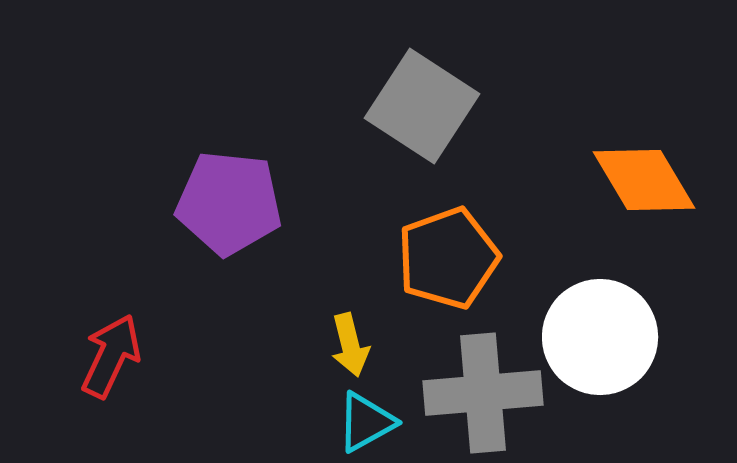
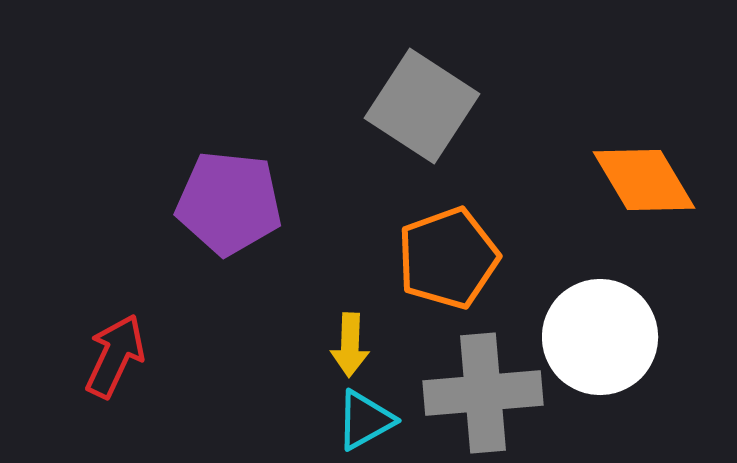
yellow arrow: rotated 16 degrees clockwise
red arrow: moved 4 px right
cyan triangle: moved 1 px left, 2 px up
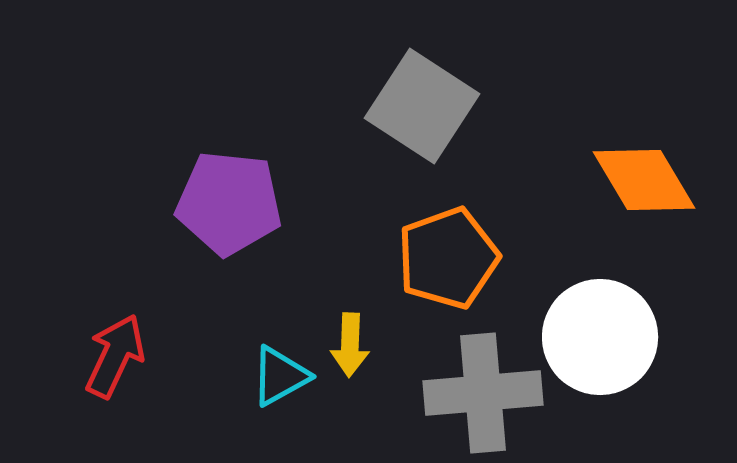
cyan triangle: moved 85 px left, 44 px up
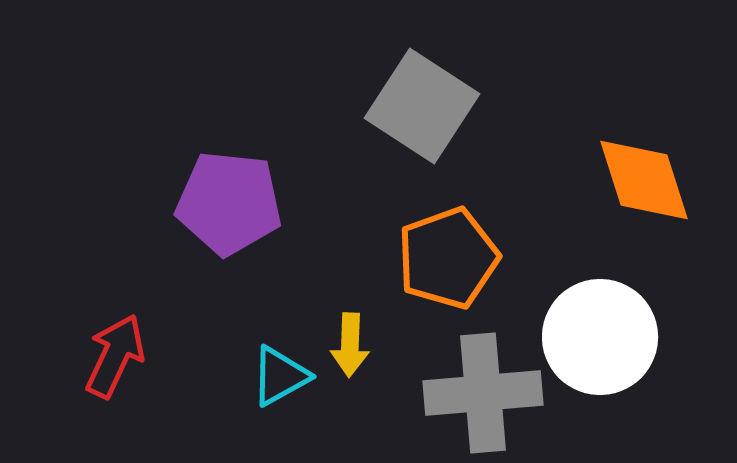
orange diamond: rotated 13 degrees clockwise
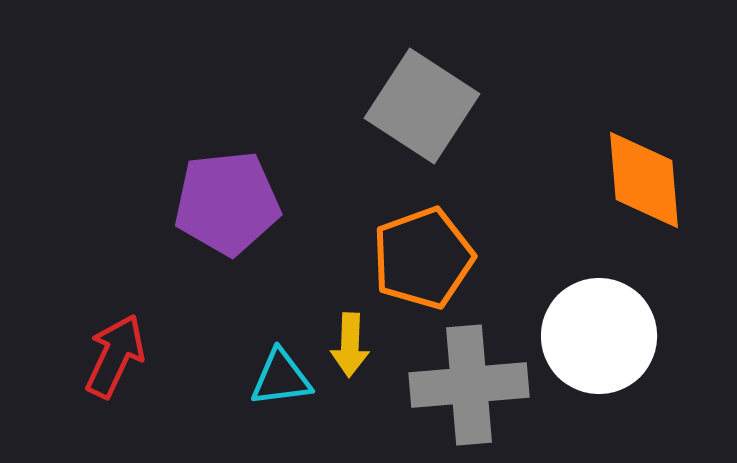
orange diamond: rotated 13 degrees clockwise
purple pentagon: moved 2 px left; rotated 12 degrees counterclockwise
orange pentagon: moved 25 px left
white circle: moved 1 px left, 1 px up
cyan triangle: moved 1 px right, 2 px down; rotated 22 degrees clockwise
gray cross: moved 14 px left, 8 px up
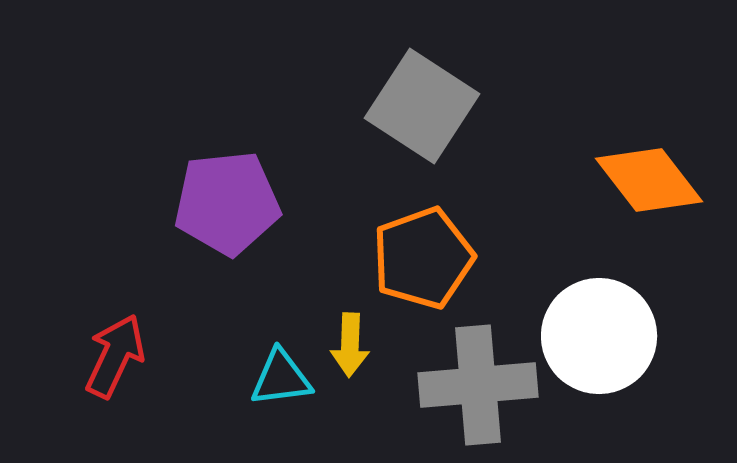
orange diamond: moved 5 px right; rotated 33 degrees counterclockwise
gray cross: moved 9 px right
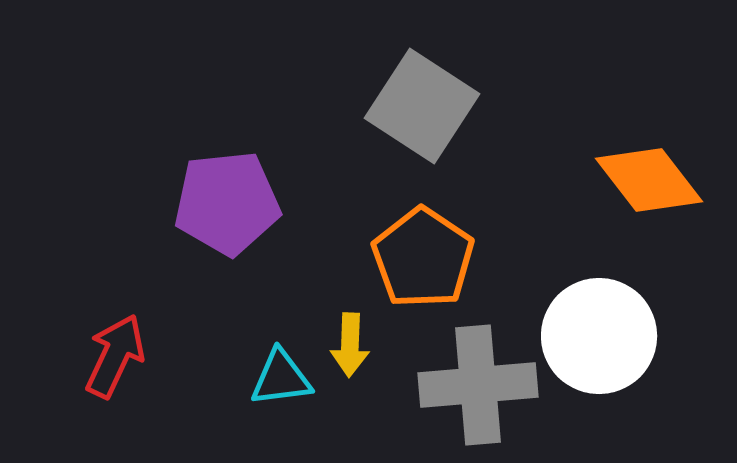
orange pentagon: rotated 18 degrees counterclockwise
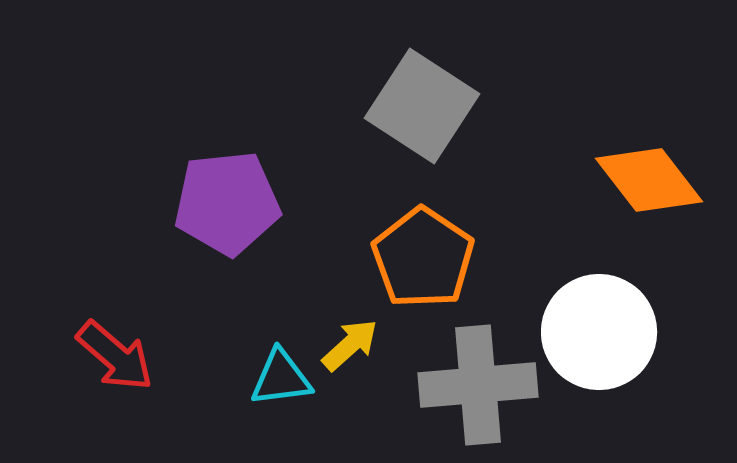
white circle: moved 4 px up
yellow arrow: rotated 134 degrees counterclockwise
red arrow: rotated 106 degrees clockwise
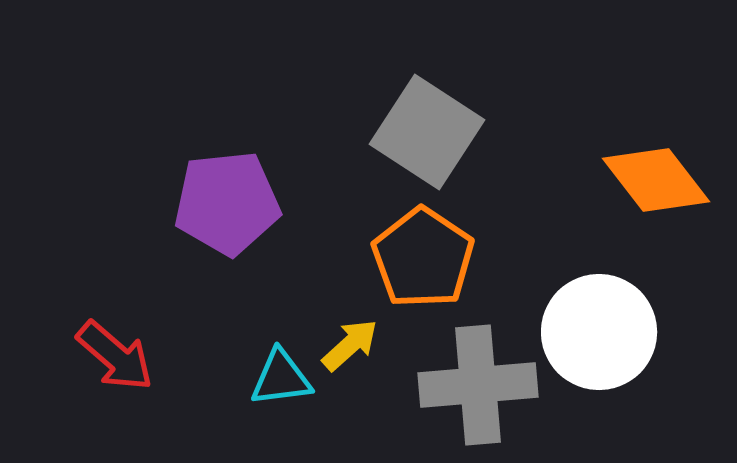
gray square: moved 5 px right, 26 px down
orange diamond: moved 7 px right
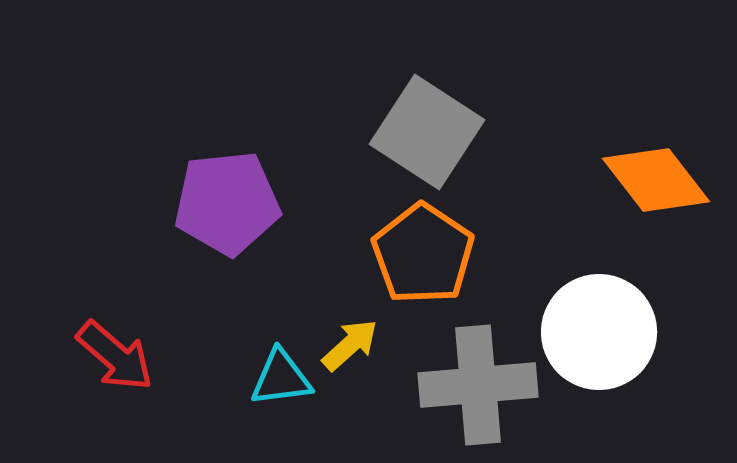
orange pentagon: moved 4 px up
